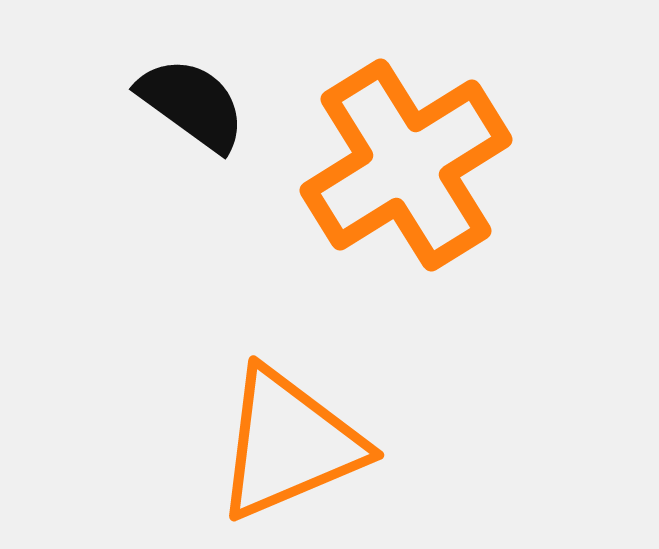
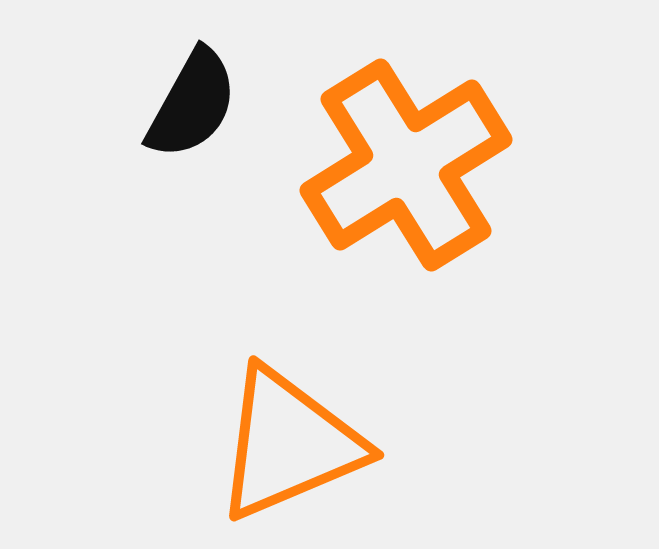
black semicircle: rotated 83 degrees clockwise
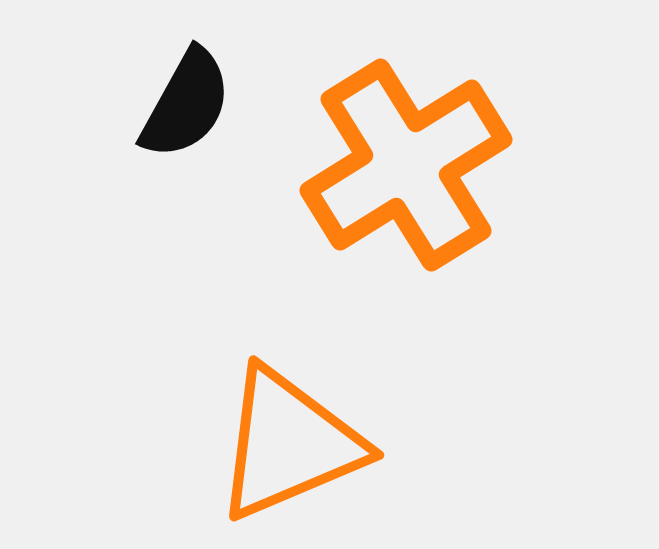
black semicircle: moved 6 px left
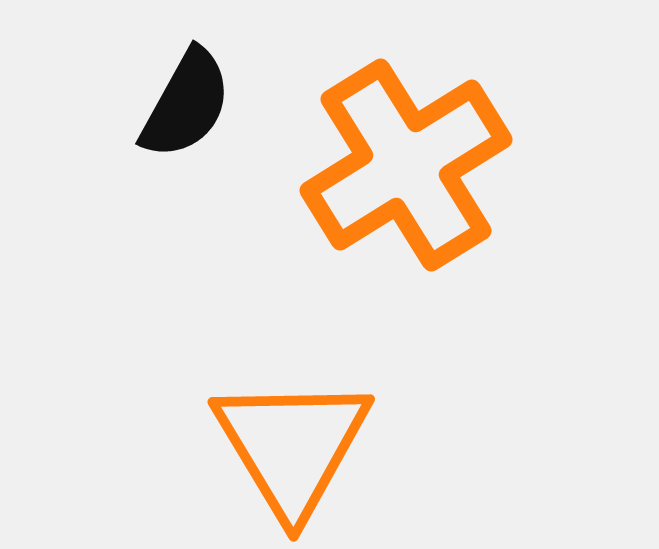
orange triangle: moved 3 px right, 2 px down; rotated 38 degrees counterclockwise
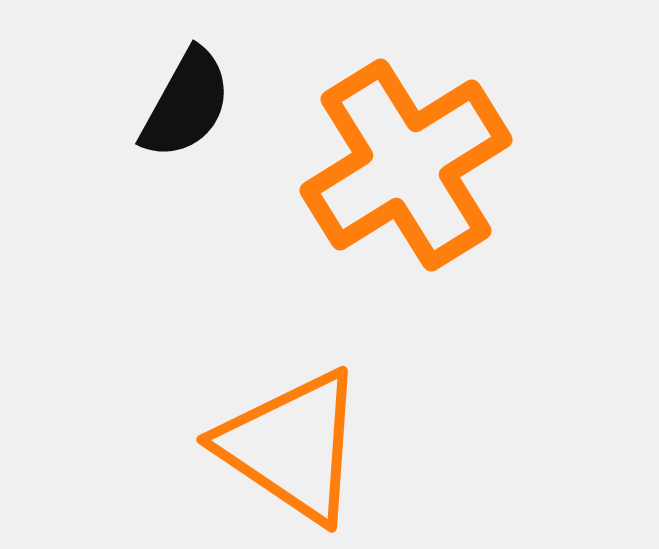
orange triangle: rotated 25 degrees counterclockwise
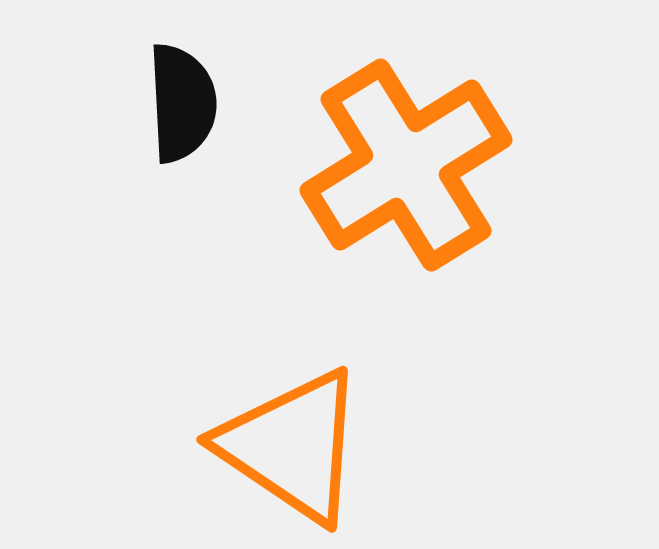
black semicircle: moved 4 px left, 1 px up; rotated 32 degrees counterclockwise
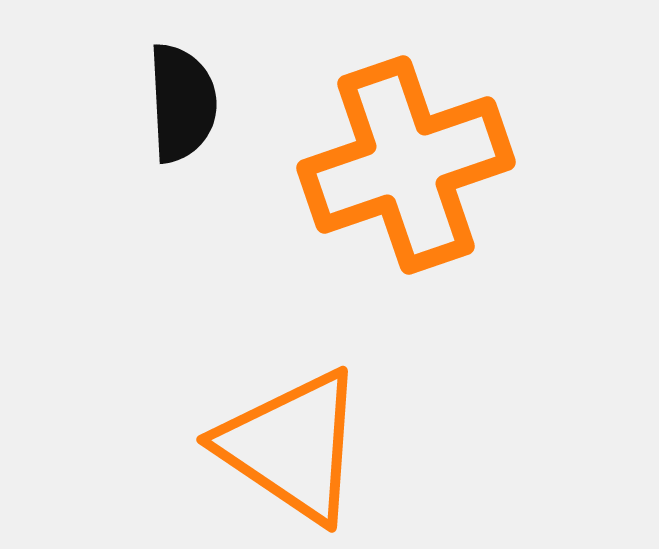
orange cross: rotated 13 degrees clockwise
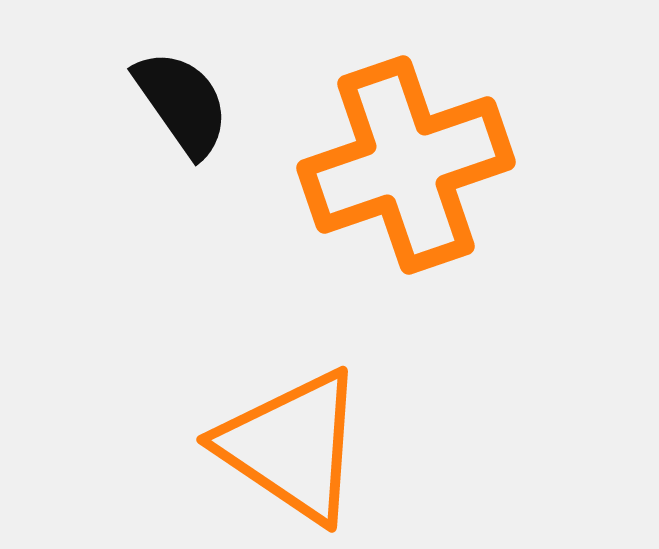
black semicircle: rotated 32 degrees counterclockwise
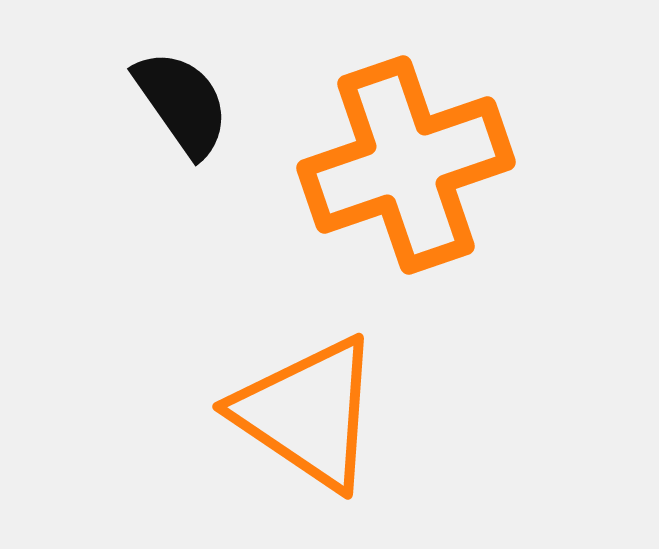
orange triangle: moved 16 px right, 33 px up
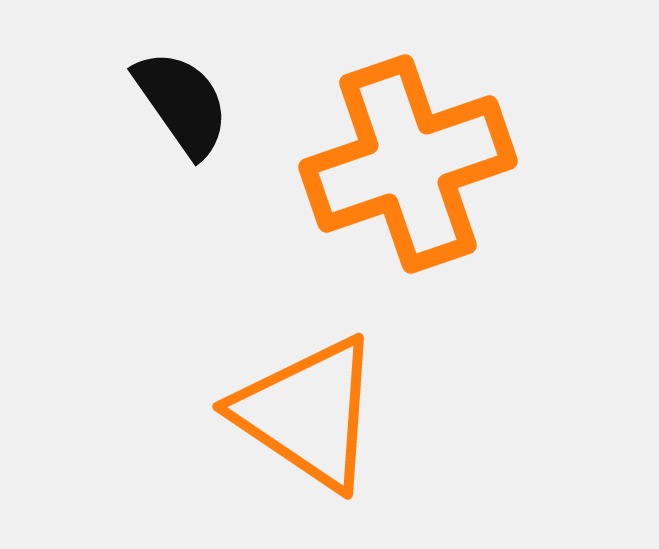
orange cross: moved 2 px right, 1 px up
